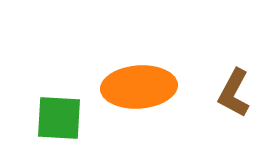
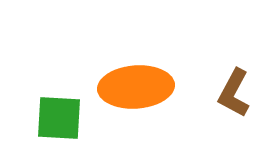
orange ellipse: moved 3 px left
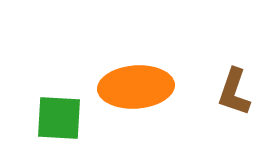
brown L-shape: moved 1 px up; rotated 9 degrees counterclockwise
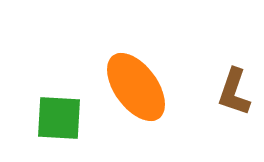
orange ellipse: rotated 58 degrees clockwise
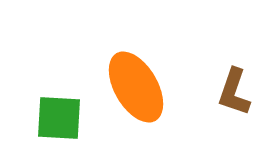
orange ellipse: rotated 6 degrees clockwise
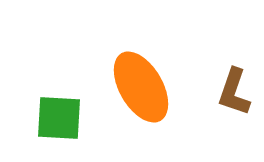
orange ellipse: moved 5 px right
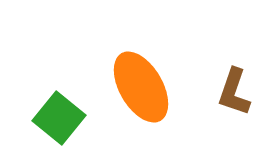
green square: rotated 36 degrees clockwise
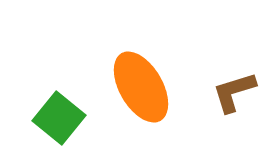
brown L-shape: rotated 54 degrees clockwise
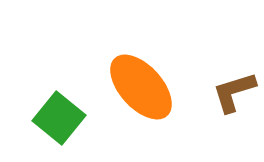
orange ellipse: rotated 12 degrees counterclockwise
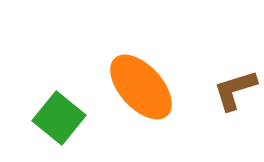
brown L-shape: moved 1 px right, 2 px up
